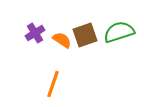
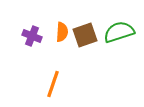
purple cross: moved 3 px left, 3 px down; rotated 36 degrees counterclockwise
orange semicircle: moved 8 px up; rotated 60 degrees clockwise
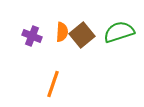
brown square: moved 3 px left; rotated 20 degrees counterclockwise
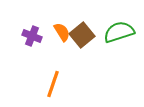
orange semicircle: rotated 36 degrees counterclockwise
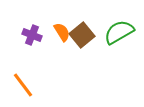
green semicircle: rotated 12 degrees counterclockwise
purple cross: moved 1 px up
orange line: moved 30 px left, 1 px down; rotated 56 degrees counterclockwise
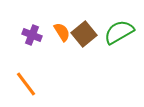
brown square: moved 2 px right, 1 px up
orange line: moved 3 px right, 1 px up
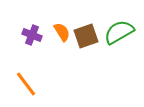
brown square: moved 2 px right, 2 px down; rotated 20 degrees clockwise
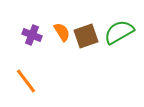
orange line: moved 3 px up
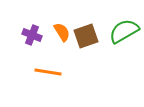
green semicircle: moved 5 px right, 1 px up
orange line: moved 22 px right, 9 px up; rotated 44 degrees counterclockwise
